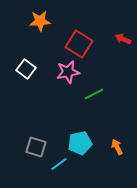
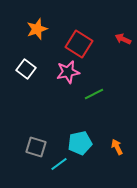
orange star: moved 3 px left, 8 px down; rotated 15 degrees counterclockwise
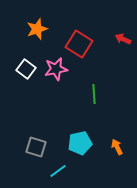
pink star: moved 12 px left, 3 px up
green line: rotated 66 degrees counterclockwise
cyan line: moved 1 px left, 7 px down
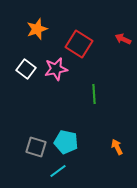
cyan pentagon: moved 14 px left, 1 px up; rotated 25 degrees clockwise
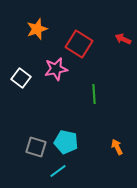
white square: moved 5 px left, 9 px down
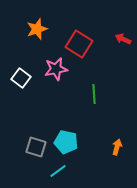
orange arrow: rotated 42 degrees clockwise
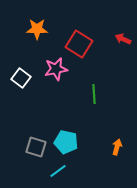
orange star: rotated 20 degrees clockwise
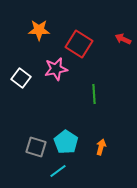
orange star: moved 2 px right, 1 px down
cyan pentagon: rotated 20 degrees clockwise
orange arrow: moved 16 px left
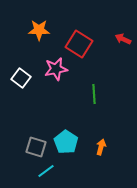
cyan line: moved 12 px left
